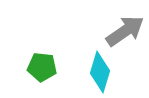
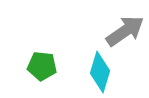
green pentagon: moved 1 px up
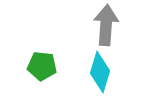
gray arrow: moved 19 px left, 6 px up; rotated 51 degrees counterclockwise
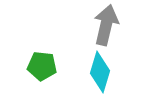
gray arrow: rotated 9 degrees clockwise
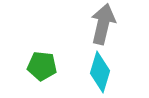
gray arrow: moved 3 px left, 1 px up
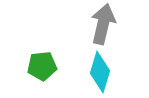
green pentagon: rotated 12 degrees counterclockwise
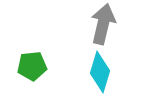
green pentagon: moved 10 px left
